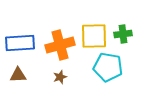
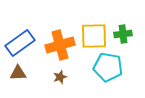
blue rectangle: rotated 32 degrees counterclockwise
brown triangle: moved 2 px up
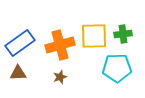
cyan pentagon: moved 9 px right, 1 px down; rotated 12 degrees counterclockwise
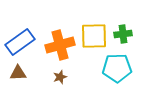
blue rectangle: moved 1 px up
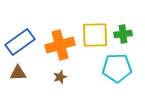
yellow square: moved 1 px right, 1 px up
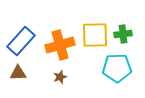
blue rectangle: moved 1 px right, 1 px up; rotated 12 degrees counterclockwise
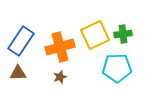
yellow square: rotated 24 degrees counterclockwise
blue rectangle: rotated 8 degrees counterclockwise
orange cross: moved 2 px down
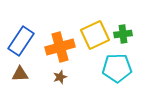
brown triangle: moved 2 px right, 1 px down
